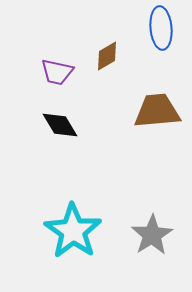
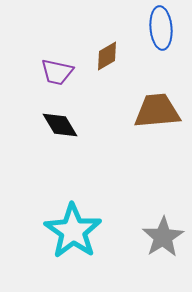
gray star: moved 11 px right, 2 px down
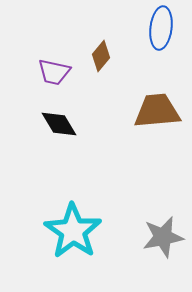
blue ellipse: rotated 12 degrees clockwise
brown diamond: moved 6 px left; rotated 20 degrees counterclockwise
purple trapezoid: moved 3 px left
black diamond: moved 1 px left, 1 px up
gray star: rotated 21 degrees clockwise
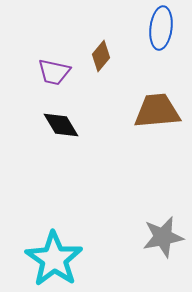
black diamond: moved 2 px right, 1 px down
cyan star: moved 19 px left, 28 px down
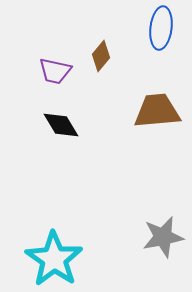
purple trapezoid: moved 1 px right, 1 px up
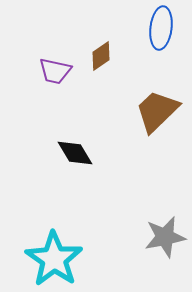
brown diamond: rotated 16 degrees clockwise
brown trapezoid: rotated 39 degrees counterclockwise
black diamond: moved 14 px right, 28 px down
gray star: moved 2 px right
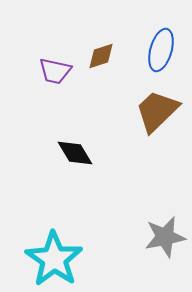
blue ellipse: moved 22 px down; rotated 9 degrees clockwise
brown diamond: rotated 16 degrees clockwise
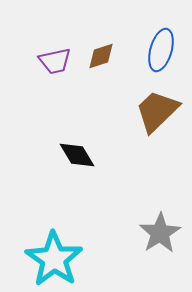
purple trapezoid: moved 10 px up; rotated 24 degrees counterclockwise
black diamond: moved 2 px right, 2 px down
gray star: moved 5 px left, 4 px up; rotated 21 degrees counterclockwise
